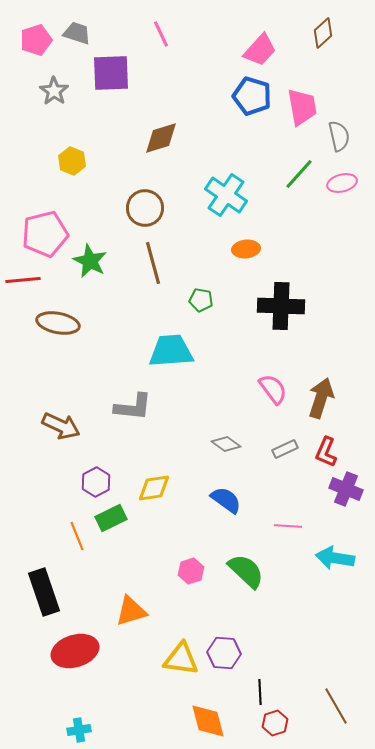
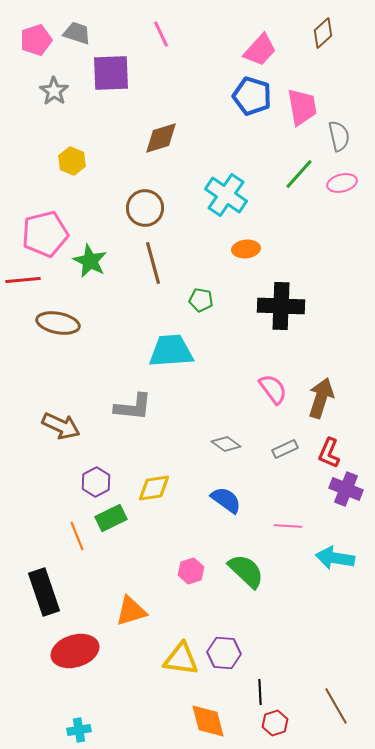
red L-shape at (326, 452): moved 3 px right, 1 px down
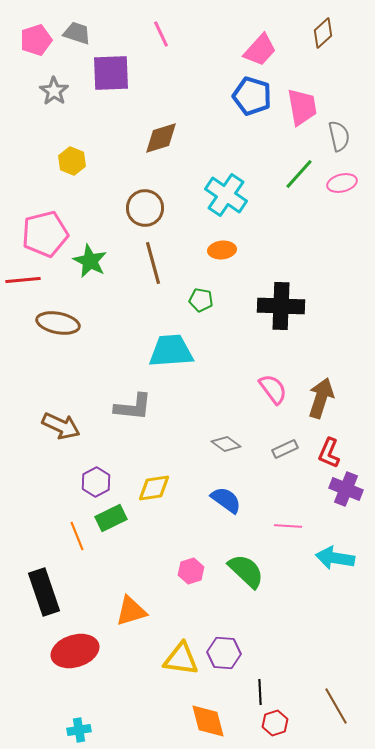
orange ellipse at (246, 249): moved 24 px left, 1 px down
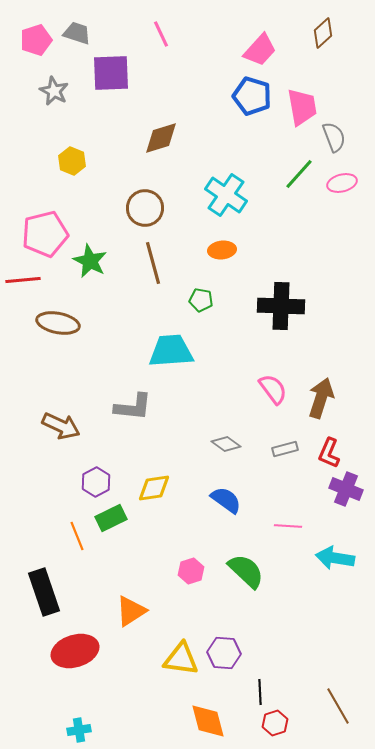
gray star at (54, 91): rotated 8 degrees counterclockwise
gray semicircle at (339, 136): moved 5 px left, 1 px down; rotated 8 degrees counterclockwise
gray rectangle at (285, 449): rotated 10 degrees clockwise
orange triangle at (131, 611): rotated 16 degrees counterclockwise
brown line at (336, 706): moved 2 px right
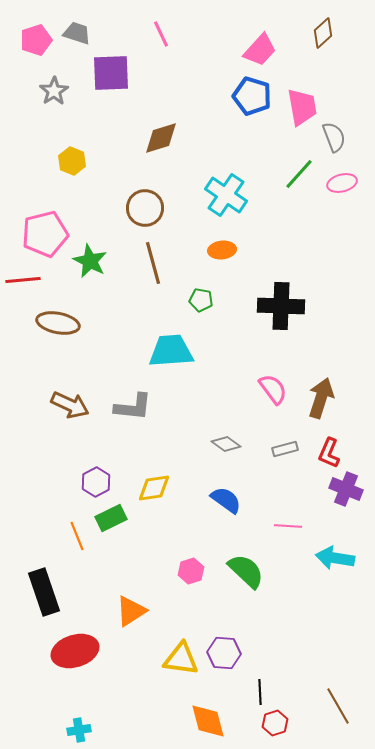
gray star at (54, 91): rotated 12 degrees clockwise
brown arrow at (61, 426): moved 9 px right, 21 px up
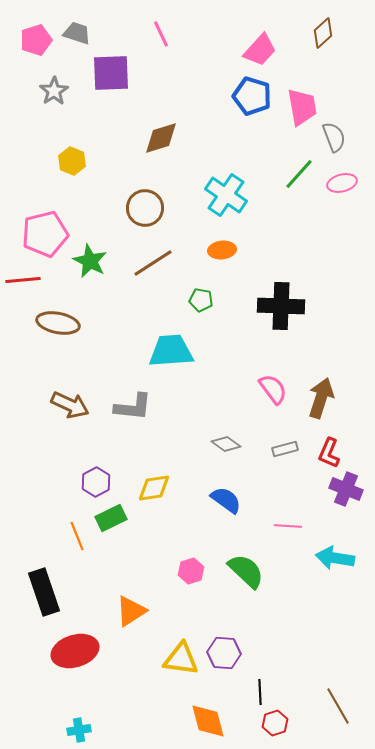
brown line at (153, 263): rotated 72 degrees clockwise
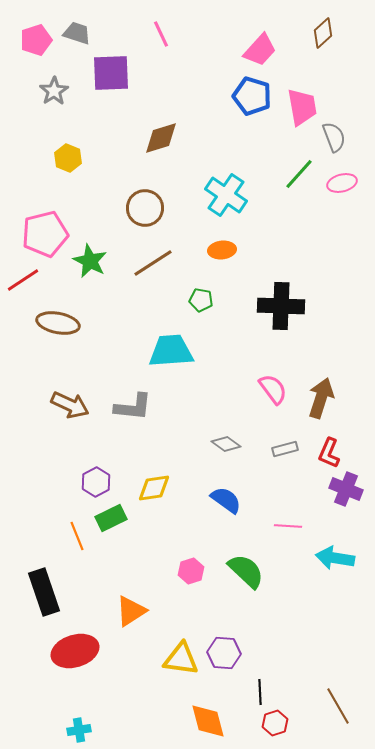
yellow hexagon at (72, 161): moved 4 px left, 3 px up
red line at (23, 280): rotated 28 degrees counterclockwise
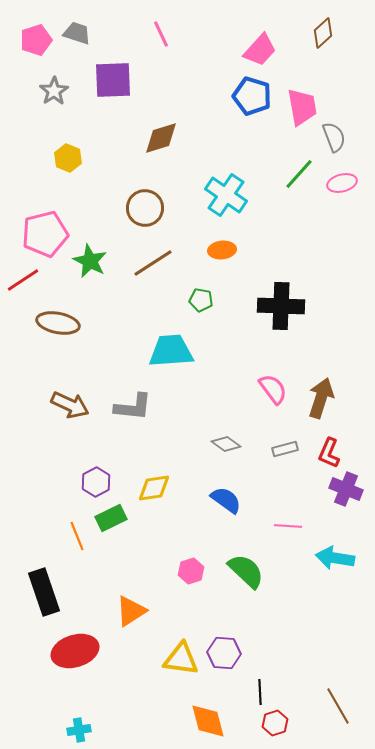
purple square at (111, 73): moved 2 px right, 7 px down
